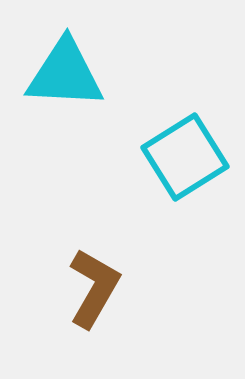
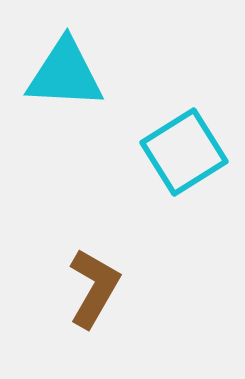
cyan square: moved 1 px left, 5 px up
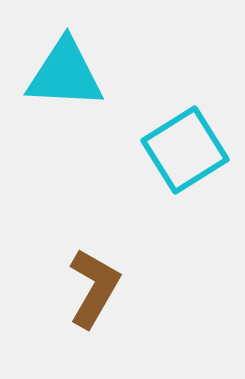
cyan square: moved 1 px right, 2 px up
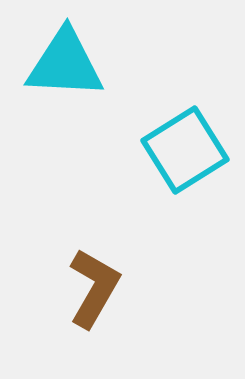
cyan triangle: moved 10 px up
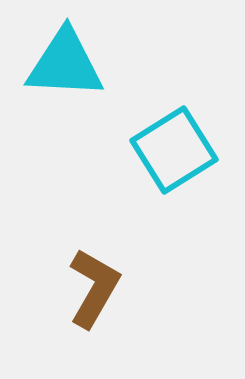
cyan square: moved 11 px left
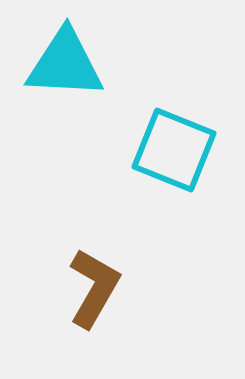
cyan square: rotated 36 degrees counterclockwise
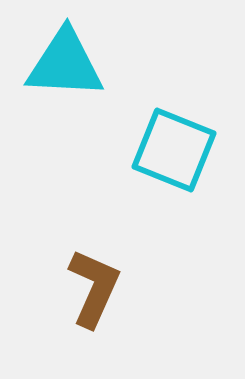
brown L-shape: rotated 6 degrees counterclockwise
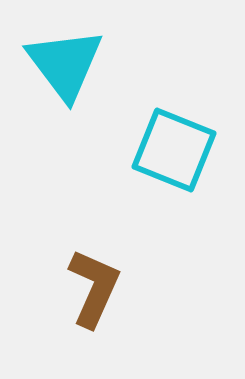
cyan triangle: rotated 50 degrees clockwise
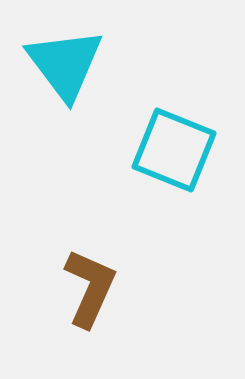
brown L-shape: moved 4 px left
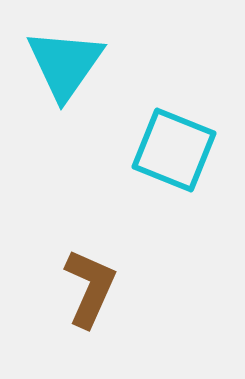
cyan triangle: rotated 12 degrees clockwise
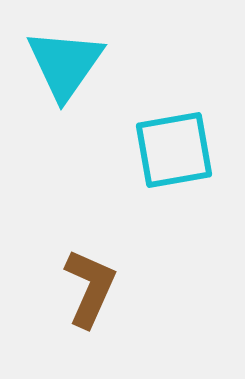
cyan square: rotated 32 degrees counterclockwise
